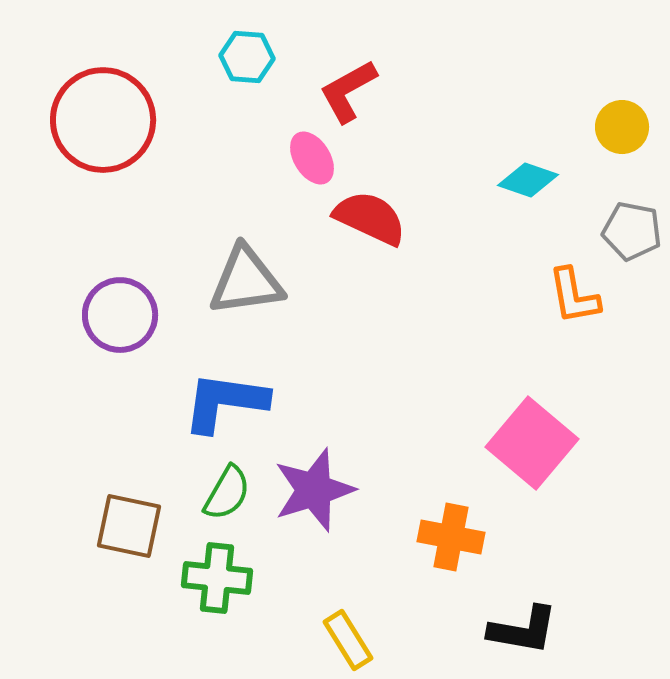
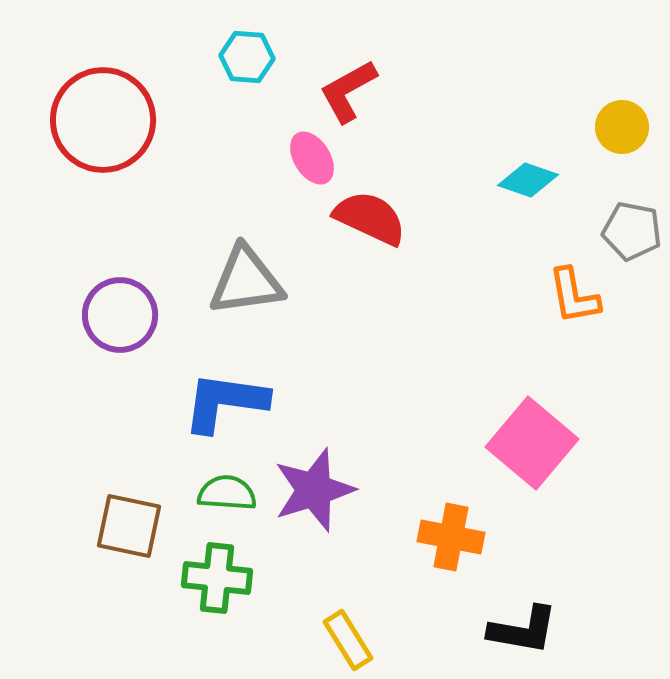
green semicircle: rotated 116 degrees counterclockwise
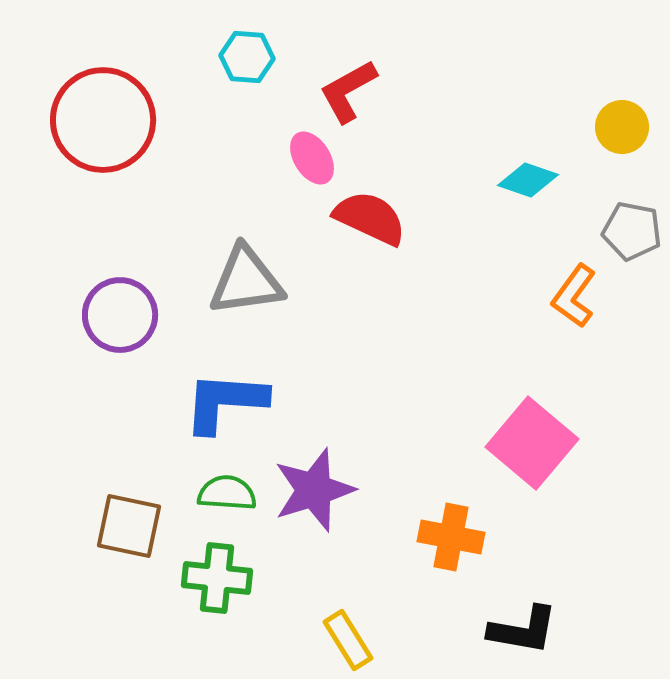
orange L-shape: rotated 46 degrees clockwise
blue L-shape: rotated 4 degrees counterclockwise
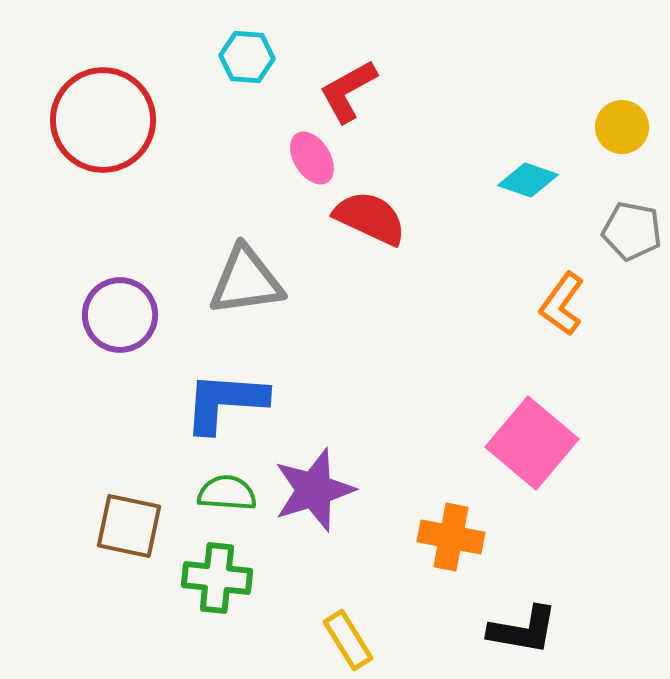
orange L-shape: moved 12 px left, 8 px down
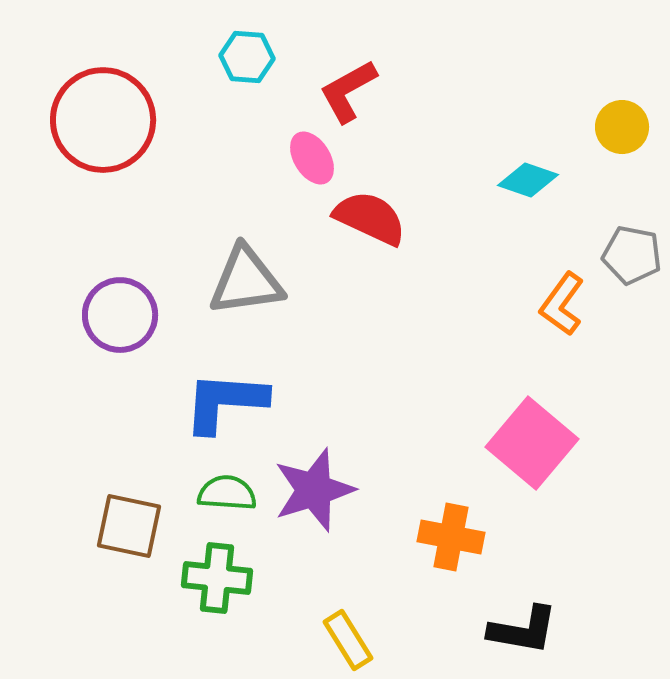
gray pentagon: moved 24 px down
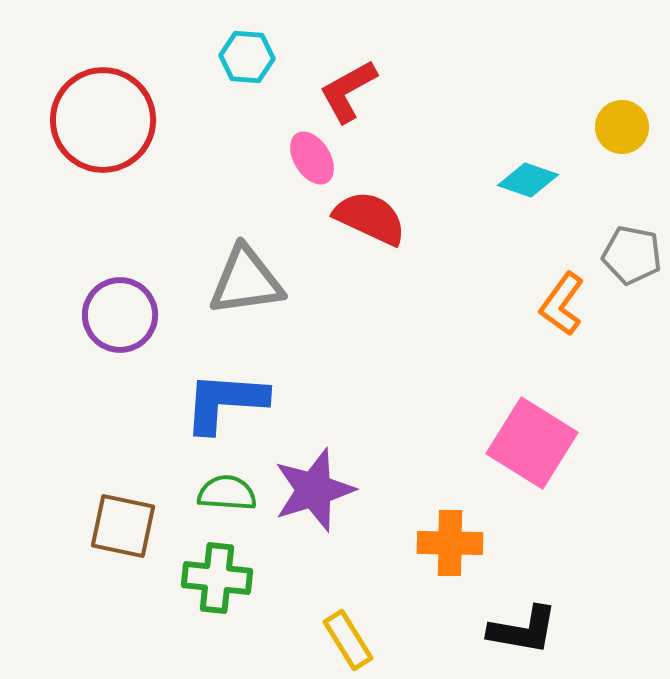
pink square: rotated 8 degrees counterclockwise
brown square: moved 6 px left
orange cross: moved 1 px left, 6 px down; rotated 10 degrees counterclockwise
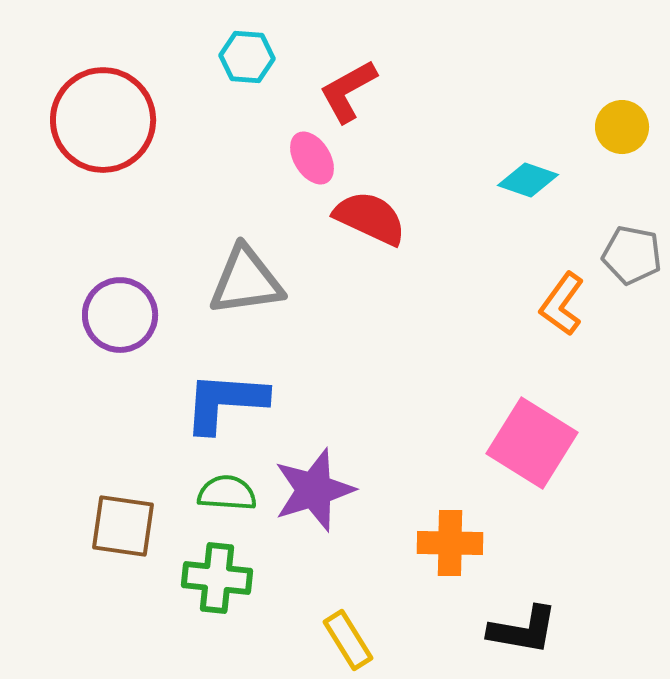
brown square: rotated 4 degrees counterclockwise
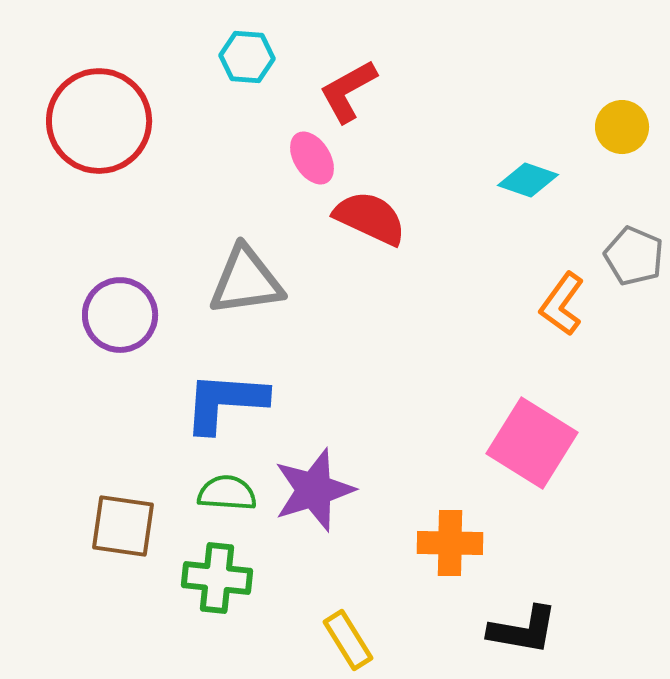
red circle: moved 4 px left, 1 px down
gray pentagon: moved 2 px right, 1 px down; rotated 12 degrees clockwise
